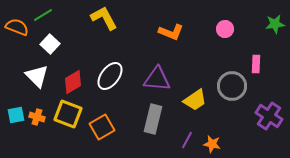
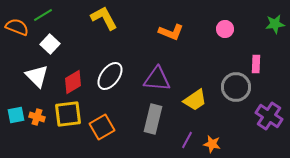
gray circle: moved 4 px right, 1 px down
yellow square: rotated 28 degrees counterclockwise
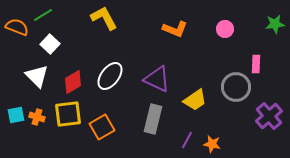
orange L-shape: moved 4 px right, 3 px up
purple triangle: rotated 20 degrees clockwise
purple cross: rotated 16 degrees clockwise
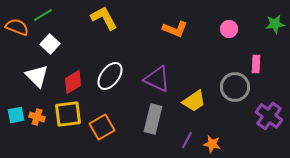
pink circle: moved 4 px right
gray circle: moved 1 px left
yellow trapezoid: moved 1 px left, 1 px down
purple cross: rotated 12 degrees counterclockwise
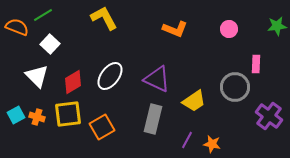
green star: moved 2 px right, 2 px down
cyan square: rotated 18 degrees counterclockwise
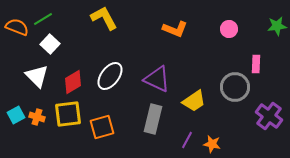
green line: moved 4 px down
orange square: rotated 15 degrees clockwise
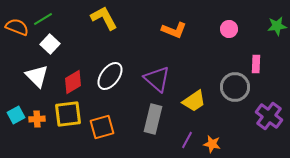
orange L-shape: moved 1 px left, 1 px down
purple triangle: rotated 16 degrees clockwise
orange cross: moved 2 px down; rotated 21 degrees counterclockwise
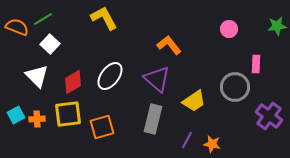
orange L-shape: moved 5 px left, 15 px down; rotated 150 degrees counterclockwise
